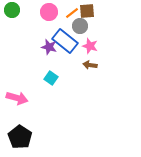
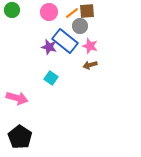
brown arrow: rotated 24 degrees counterclockwise
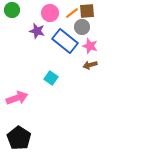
pink circle: moved 1 px right, 1 px down
gray circle: moved 2 px right, 1 px down
purple star: moved 12 px left, 16 px up
pink arrow: rotated 35 degrees counterclockwise
black pentagon: moved 1 px left, 1 px down
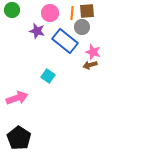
orange line: rotated 48 degrees counterclockwise
pink star: moved 3 px right, 6 px down
cyan square: moved 3 px left, 2 px up
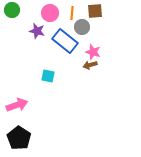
brown square: moved 8 px right
cyan square: rotated 24 degrees counterclockwise
pink arrow: moved 7 px down
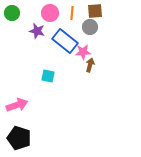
green circle: moved 3 px down
gray circle: moved 8 px right
pink star: moved 10 px left; rotated 21 degrees counterclockwise
brown arrow: rotated 120 degrees clockwise
black pentagon: rotated 15 degrees counterclockwise
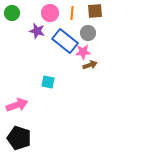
gray circle: moved 2 px left, 6 px down
brown arrow: rotated 56 degrees clockwise
cyan square: moved 6 px down
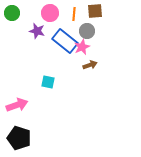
orange line: moved 2 px right, 1 px down
gray circle: moved 1 px left, 2 px up
pink star: moved 1 px left, 5 px up; rotated 21 degrees counterclockwise
